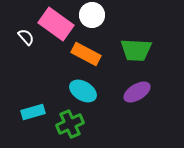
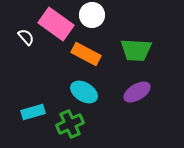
cyan ellipse: moved 1 px right, 1 px down
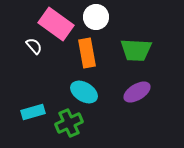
white circle: moved 4 px right, 2 px down
white semicircle: moved 8 px right, 9 px down
orange rectangle: moved 1 px right, 1 px up; rotated 52 degrees clockwise
green cross: moved 1 px left, 1 px up
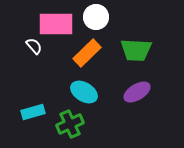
pink rectangle: rotated 36 degrees counterclockwise
orange rectangle: rotated 56 degrees clockwise
green cross: moved 1 px right, 1 px down
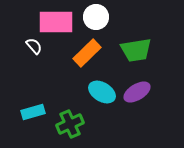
pink rectangle: moved 2 px up
green trapezoid: rotated 12 degrees counterclockwise
cyan ellipse: moved 18 px right
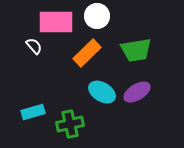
white circle: moved 1 px right, 1 px up
green cross: rotated 12 degrees clockwise
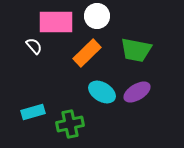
green trapezoid: rotated 20 degrees clockwise
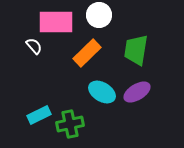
white circle: moved 2 px right, 1 px up
green trapezoid: rotated 88 degrees clockwise
cyan rectangle: moved 6 px right, 3 px down; rotated 10 degrees counterclockwise
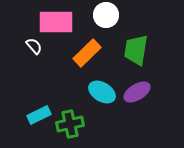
white circle: moved 7 px right
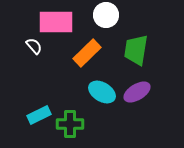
green cross: rotated 12 degrees clockwise
